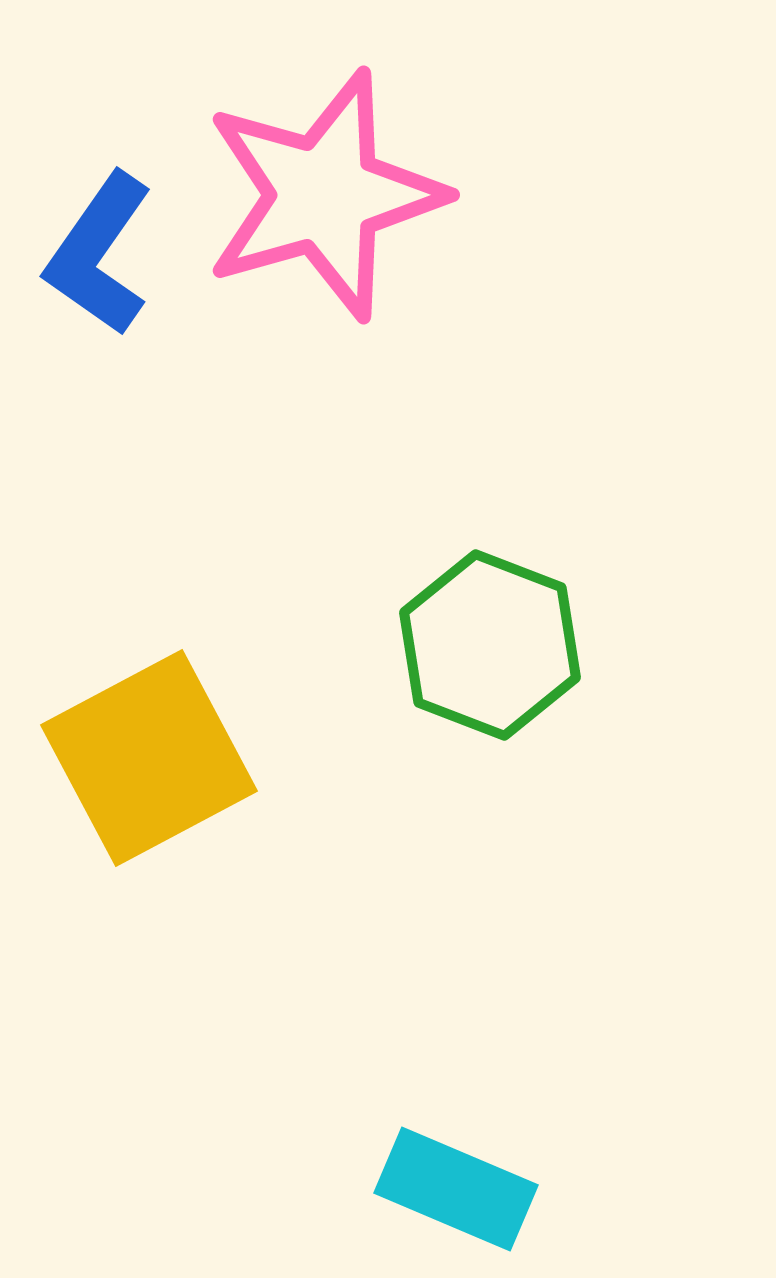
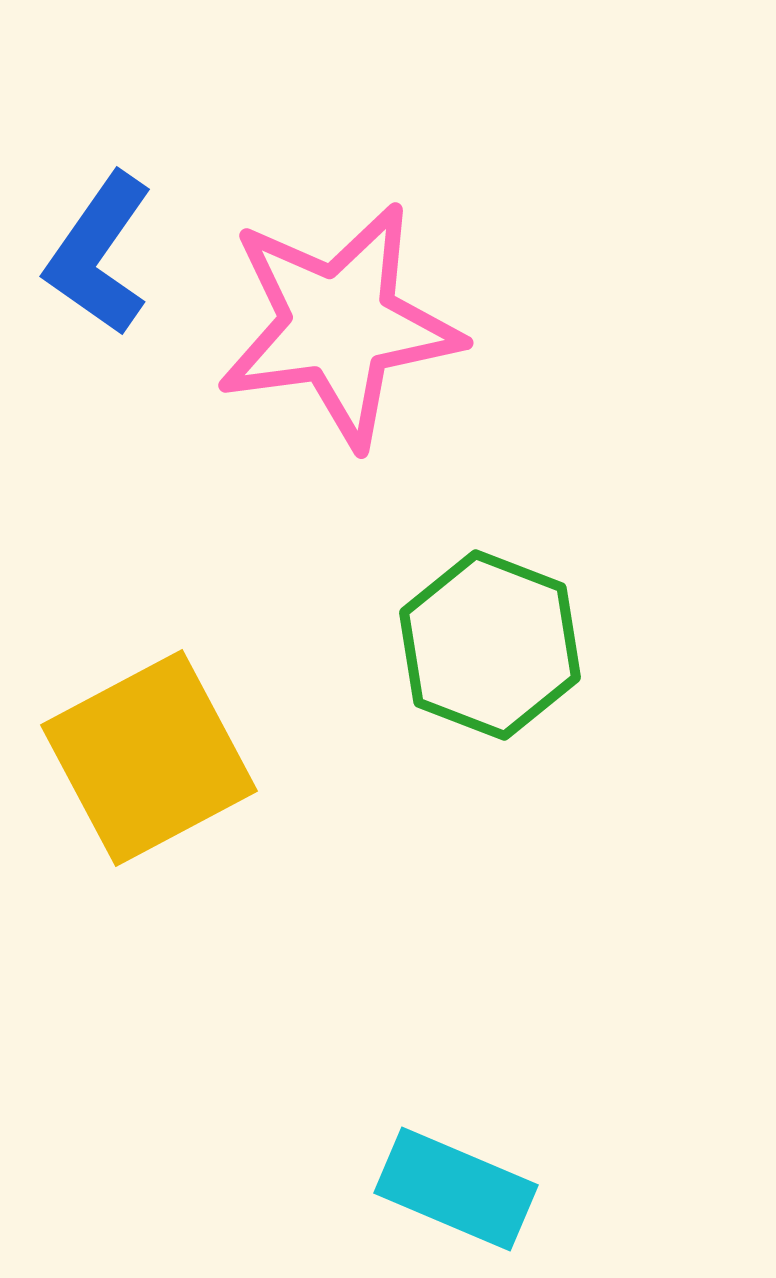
pink star: moved 15 px right, 130 px down; rotated 8 degrees clockwise
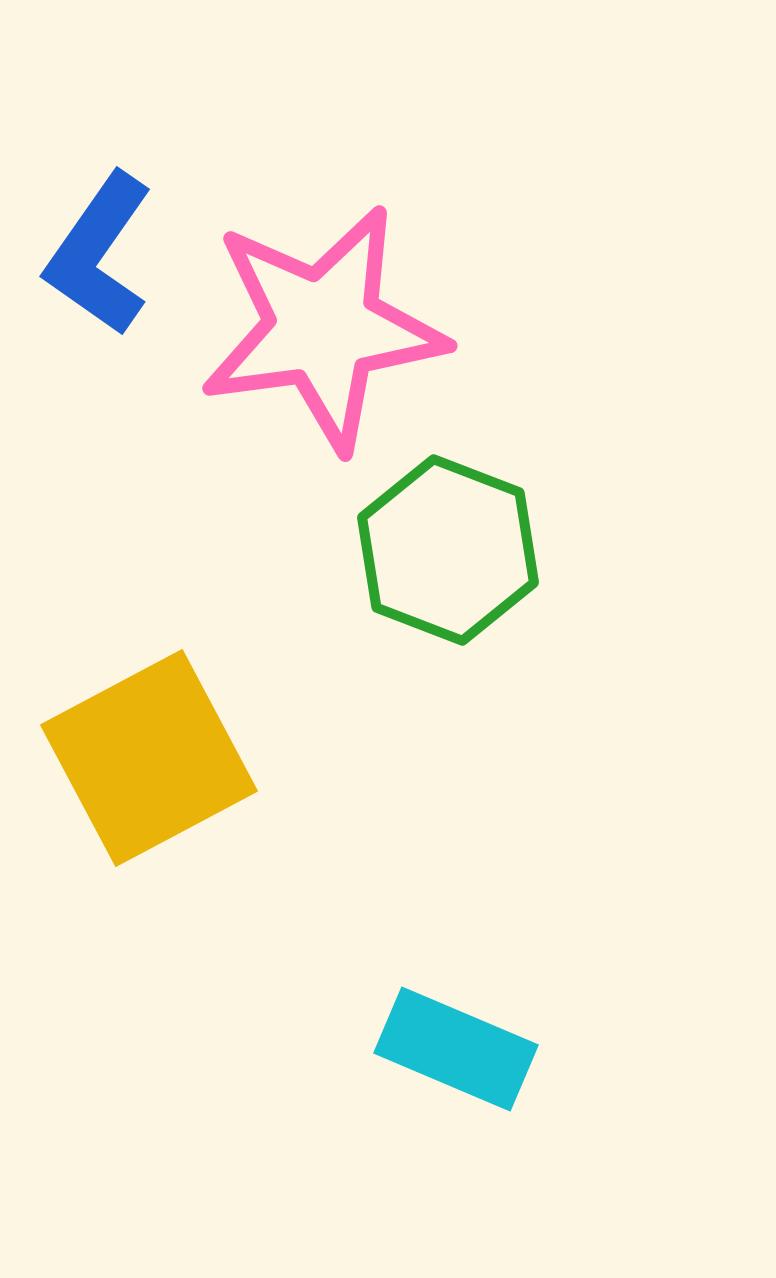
pink star: moved 16 px left, 3 px down
green hexagon: moved 42 px left, 95 px up
cyan rectangle: moved 140 px up
